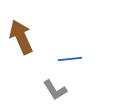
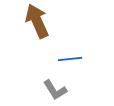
brown arrow: moved 16 px right, 16 px up
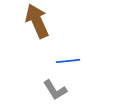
blue line: moved 2 px left, 2 px down
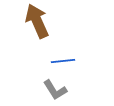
blue line: moved 5 px left
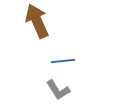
gray L-shape: moved 3 px right
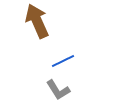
blue line: rotated 20 degrees counterclockwise
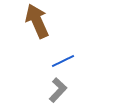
gray L-shape: rotated 105 degrees counterclockwise
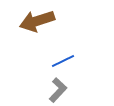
brown arrow: rotated 84 degrees counterclockwise
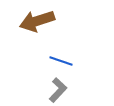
blue line: moved 2 px left; rotated 45 degrees clockwise
